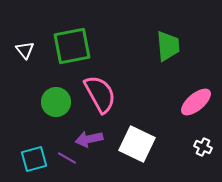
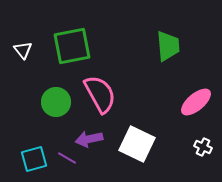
white triangle: moved 2 px left
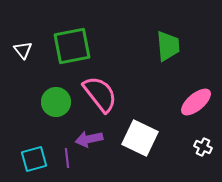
pink semicircle: rotated 9 degrees counterclockwise
white square: moved 3 px right, 6 px up
purple line: rotated 54 degrees clockwise
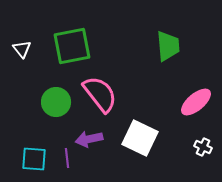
white triangle: moved 1 px left, 1 px up
cyan square: rotated 20 degrees clockwise
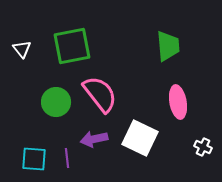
pink ellipse: moved 18 px left; rotated 60 degrees counterclockwise
purple arrow: moved 5 px right
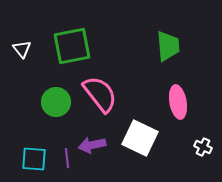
purple arrow: moved 2 px left, 6 px down
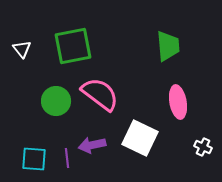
green square: moved 1 px right
pink semicircle: rotated 15 degrees counterclockwise
green circle: moved 1 px up
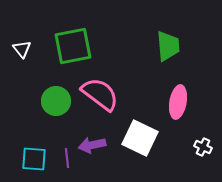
pink ellipse: rotated 20 degrees clockwise
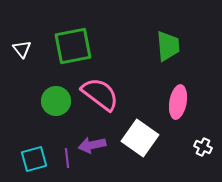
white square: rotated 9 degrees clockwise
cyan square: rotated 20 degrees counterclockwise
